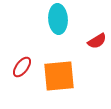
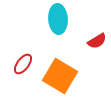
red ellipse: moved 1 px right, 3 px up
orange square: moved 1 px right; rotated 36 degrees clockwise
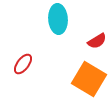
orange square: moved 29 px right, 3 px down
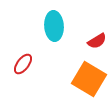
cyan ellipse: moved 4 px left, 7 px down
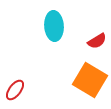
red ellipse: moved 8 px left, 26 px down
orange square: moved 1 px right, 1 px down
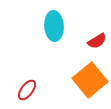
orange square: rotated 20 degrees clockwise
red ellipse: moved 12 px right
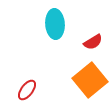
cyan ellipse: moved 1 px right, 2 px up
red semicircle: moved 4 px left, 1 px down
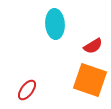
red semicircle: moved 4 px down
orange square: rotated 32 degrees counterclockwise
